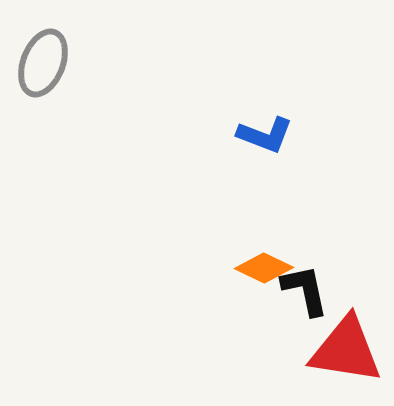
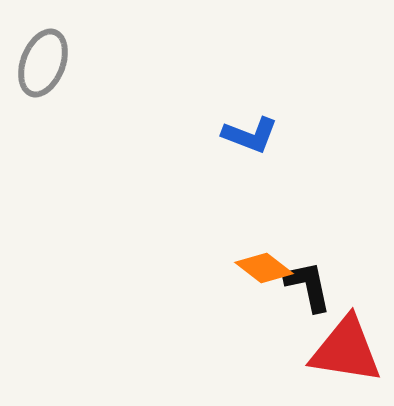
blue L-shape: moved 15 px left
orange diamond: rotated 12 degrees clockwise
black L-shape: moved 3 px right, 4 px up
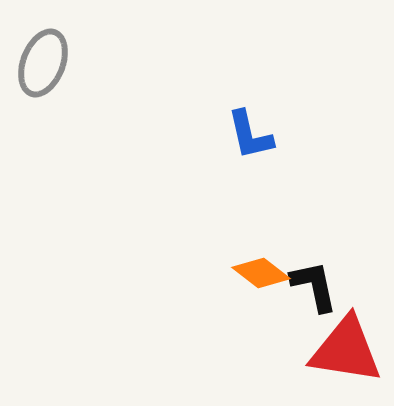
blue L-shape: rotated 56 degrees clockwise
orange diamond: moved 3 px left, 5 px down
black L-shape: moved 6 px right
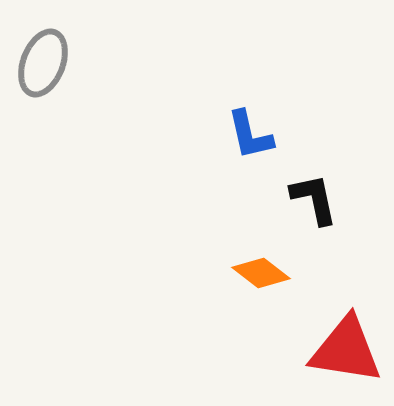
black L-shape: moved 87 px up
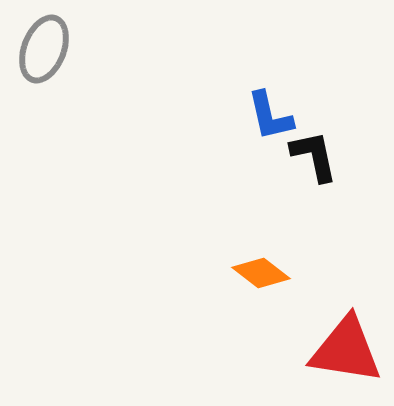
gray ellipse: moved 1 px right, 14 px up
blue L-shape: moved 20 px right, 19 px up
black L-shape: moved 43 px up
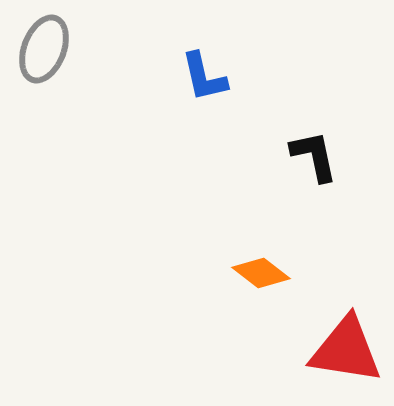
blue L-shape: moved 66 px left, 39 px up
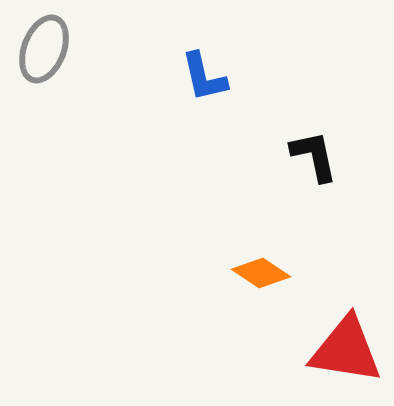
orange diamond: rotated 4 degrees counterclockwise
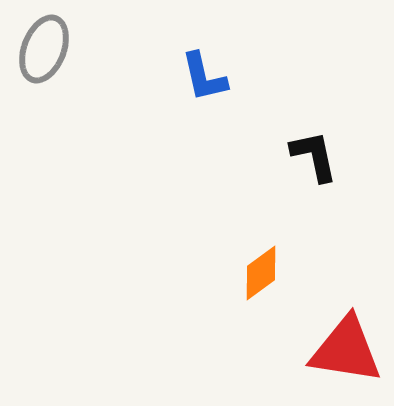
orange diamond: rotated 70 degrees counterclockwise
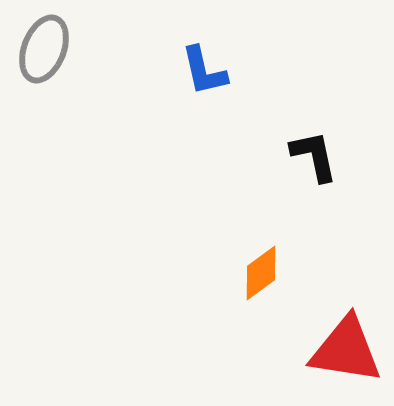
blue L-shape: moved 6 px up
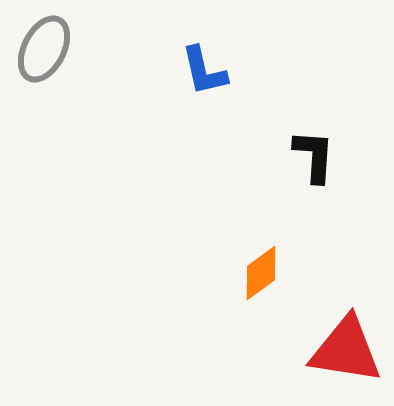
gray ellipse: rotated 6 degrees clockwise
black L-shape: rotated 16 degrees clockwise
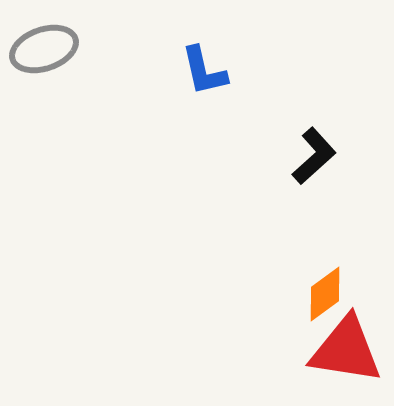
gray ellipse: rotated 44 degrees clockwise
black L-shape: rotated 44 degrees clockwise
orange diamond: moved 64 px right, 21 px down
